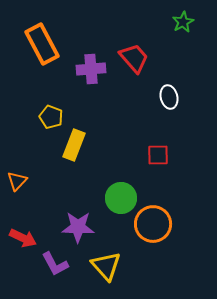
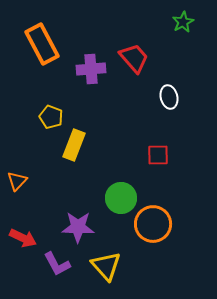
purple L-shape: moved 2 px right
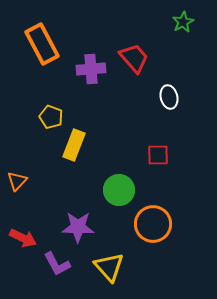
green circle: moved 2 px left, 8 px up
yellow triangle: moved 3 px right, 1 px down
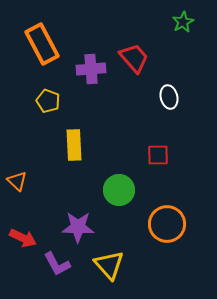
yellow pentagon: moved 3 px left, 16 px up
yellow rectangle: rotated 24 degrees counterclockwise
orange triangle: rotated 30 degrees counterclockwise
orange circle: moved 14 px right
yellow triangle: moved 2 px up
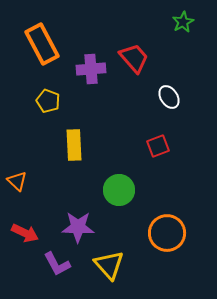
white ellipse: rotated 20 degrees counterclockwise
red square: moved 9 px up; rotated 20 degrees counterclockwise
orange circle: moved 9 px down
red arrow: moved 2 px right, 5 px up
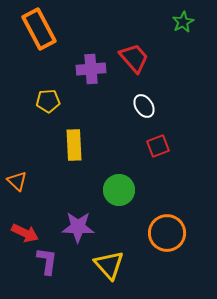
orange rectangle: moved 3 px left, 15 px up
white ellipse: moved 25 px left, 9 px down
yellow pentagon: rotated 25 degrees counterclockwise
purple L-shape: moved 10 px left, 3 px up; rotated 144 degrees counterclockwise
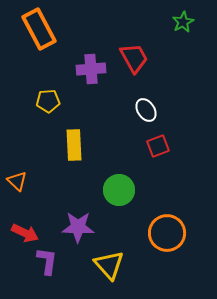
red trapezoid: rotated 12 degrees clockwise
white ellipse: moved 2 px right, 4 px down
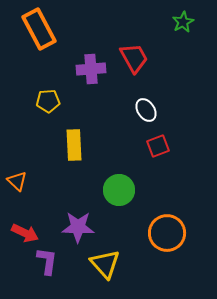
yellow triangle: moved 4 px left, 1 px up
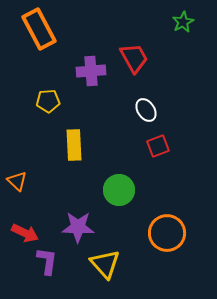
purple cross: moved 2 px down
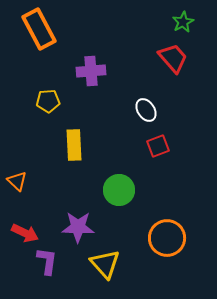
red trapezoid: moved 39 px right; rotated 12 degrees counterclockwise
orange circle: moved 5 px down
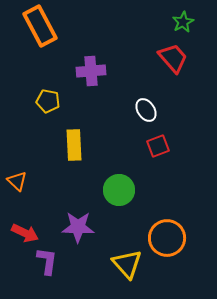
orange rectangle: moved 1 px right, 3 px up
yellow pentagon: rotated 15 degrees clockwise
yellow triangle: moved 22 px right
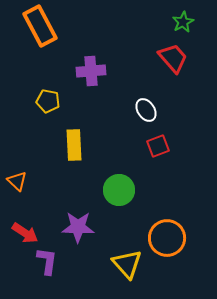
red arrow: rotated 8 degrees clockwise
